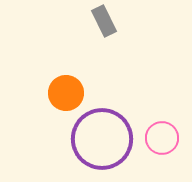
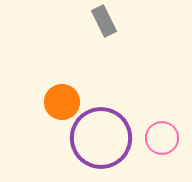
orange circle: moved 4 px left, 9 px down
purple circle: moved 1 px left, 1 px up
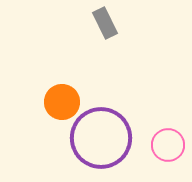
gray rectangle: moved 1 px right, 2 px down
pink circle: moved 6 px right, 7 px down
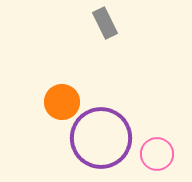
pink circle: moved 11 px left, 9 px down
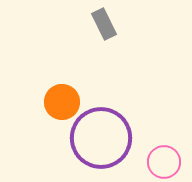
gray rectangle: moved 1 px left, 1 px down
pink circle: moved 7 px right, 8 px down
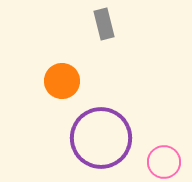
gray rectangle: rotated 12 degrees clockwise
orange circle: moved 21 px up
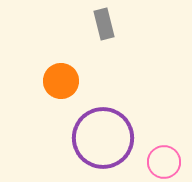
orange circle: moved 1 px left
purple circle: moved 2 px right
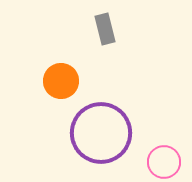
gray rectangle: moved 1 px right, 5 px down
purple circle: moved 2 px left, 5 px up
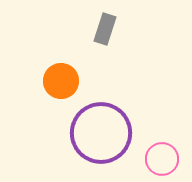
gray rectangle: rotated 32 degrees clockwise
pink circle: moved 2 px left, 3 px up
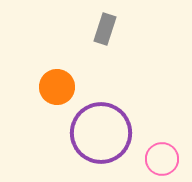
orange circle: moved 4 px left, 6 px down
